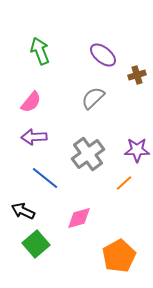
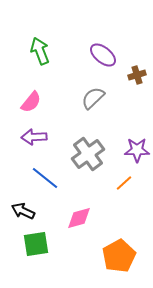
green square: rotated 32 degrees clockwise
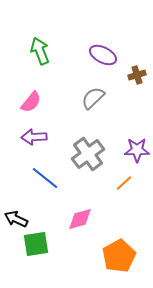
purple ellipse: rotated 12 degrees counterclockwise
black arrow: moved 7 px left, 8 px down
pink diamond: moved 1 px right, 1 px down
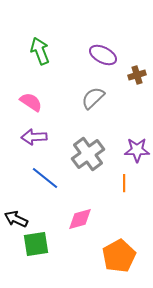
pink semicircle: rotated 95 degrees counterclockwise
orange line: rotated 48 degrees counterclockwise
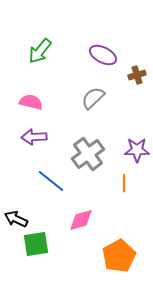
green arrow: rotated 120 degrees counterclockwise
pink semicircle: rotated 20 degrees counterclockwise
blue line: moved 6 px right, 3 px down
pink diamond: moved 1 px right, 1 px down
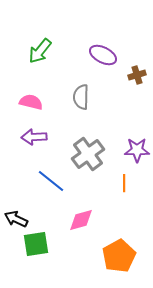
gray semicircle: moved 12 px left, 1 px up; rotated 45 degrees counterclockwise
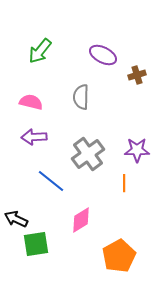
pink diamond: rotated 16 degrees counterclockwise
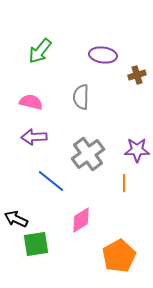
purple ellipse: rotated 20 degrees counterclockwise
